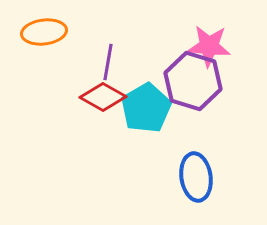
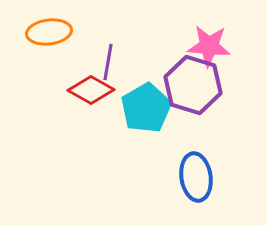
orange ellipse: moved 5 px right
purple hexagon: moved 4 px down
red diamond: moved 12 px left, 7 px up
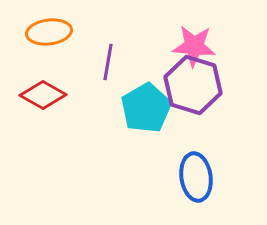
pink star: moved 15 px left
red diamond: moved 48 px left, 5 px down
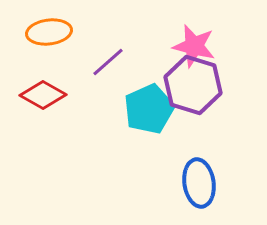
pink star: rotated 9 degrees clockwise
purple line: rotated 39 degrees clockwise
cyan pentagon: moved 3 px right, 1 px down; rotated 6 degrees clockwise
blue ellipse: moved 3 px right, 6 px down
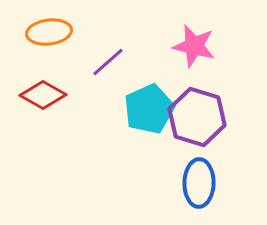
purple hexagon: moved 4 px right, 32 px down
blue ellipse: rotated 9 degrees clockwise
